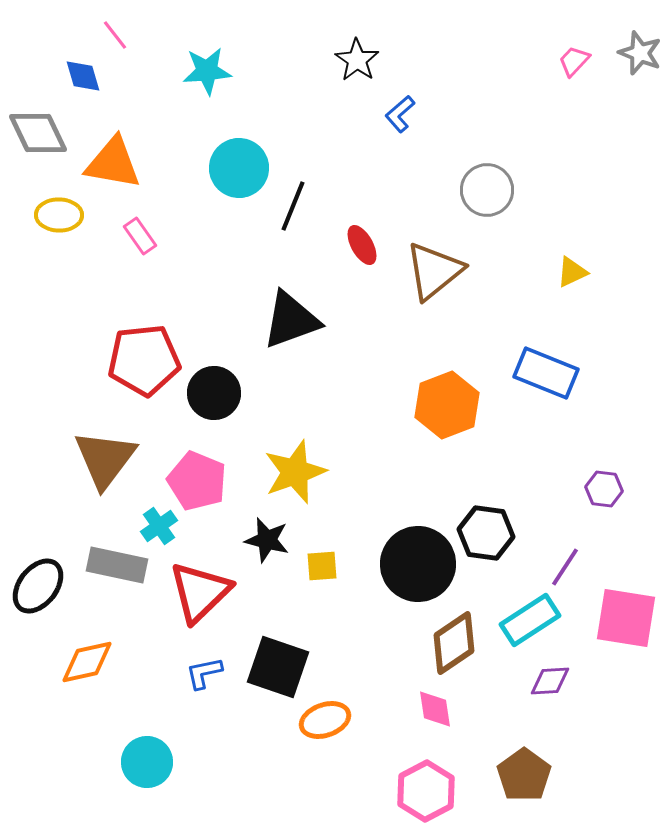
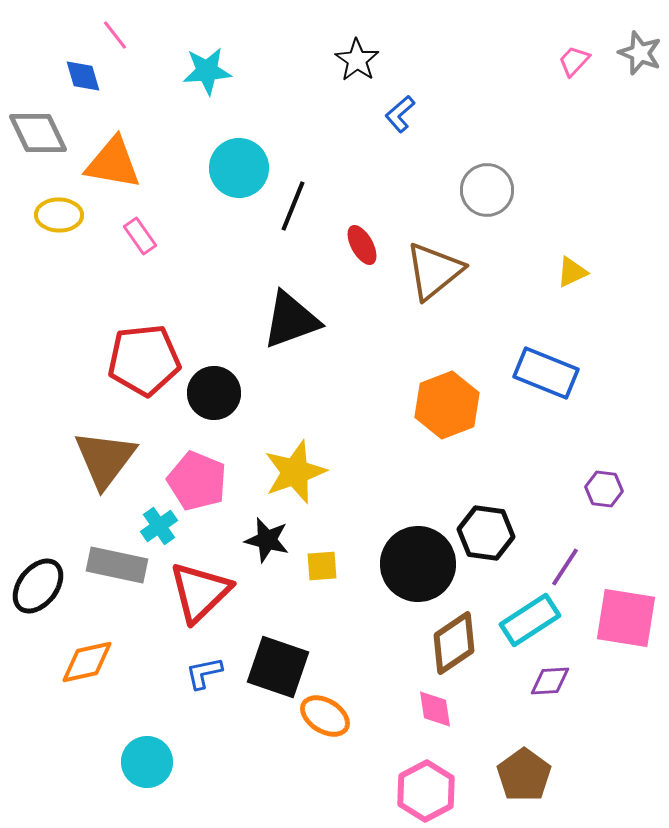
orange ellipse at (325, 720): moved 4 px up; rotated 51 degrees clockwise
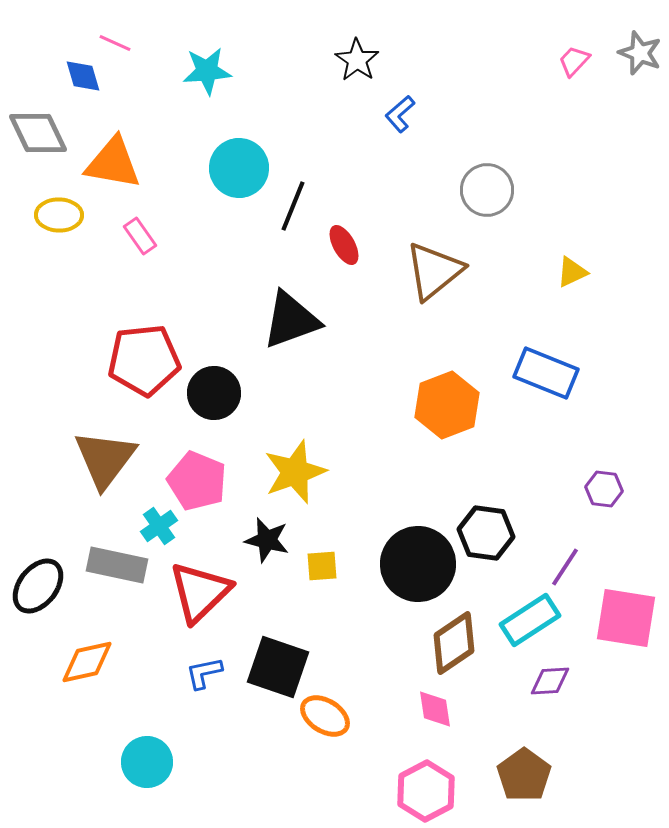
pink line at (115, 35): moved 8 px down; rotated 28 degrees counterclockwise
red ellipse at (362, 245): moved 18 px left
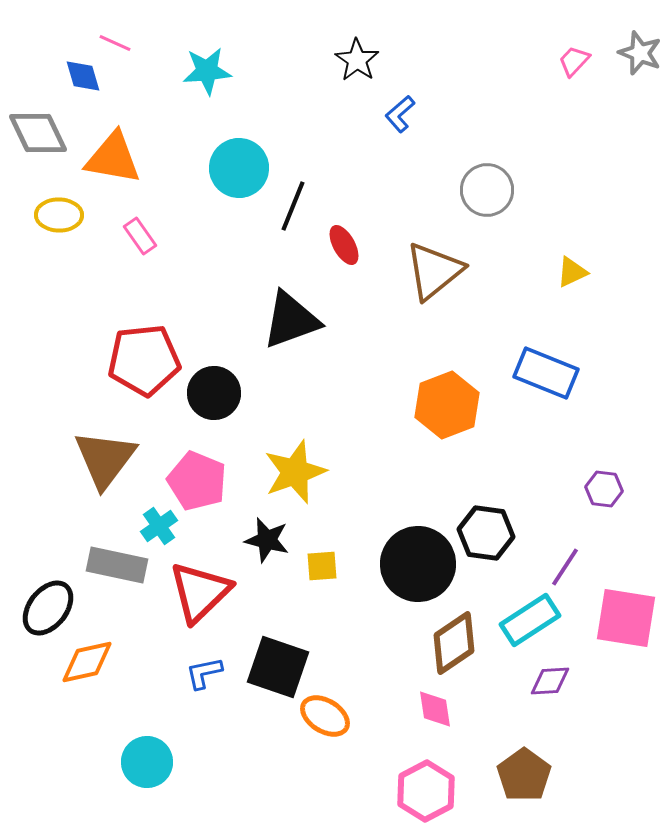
orange triangle at (113, 163): moved 5 px up
black ellipse at (38, 586): moved 10 px right, 22 px down
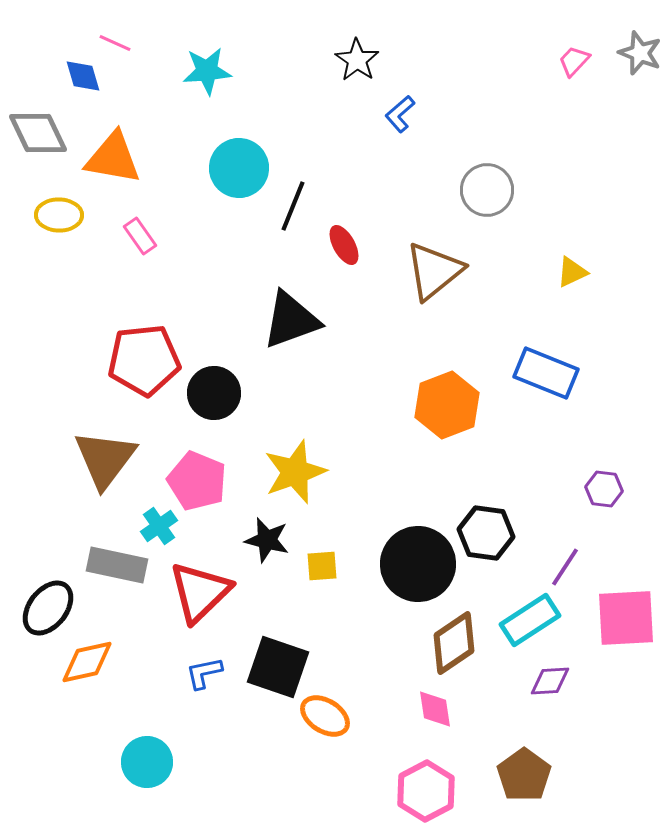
pink square at (626, 618): rotated 12 degrees counterclockwise
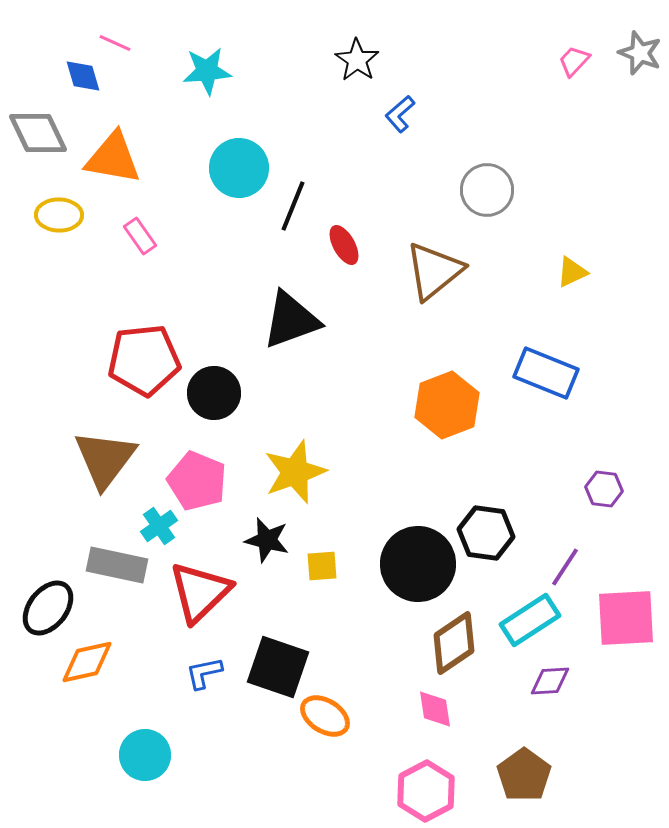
cyan circle at (147, 762): moved 2 px left, 7 px up
